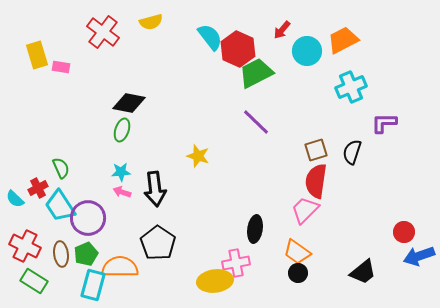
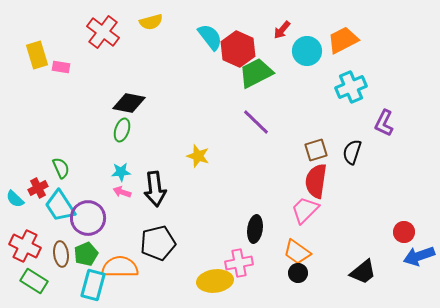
purple L-shape at (384, 123): rotated 64 degrees counterclockwise
black pentagon at (158, 243): rotated 24 degrees clockwise
pink cross at (236, 263): moved 3 px right
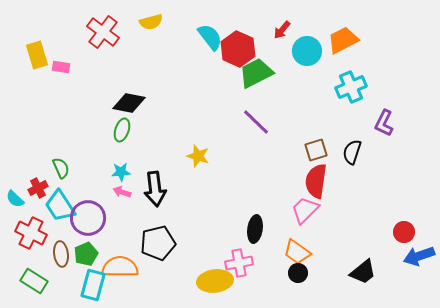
red cross at (25, 246): moved 6 px right, 13 px up
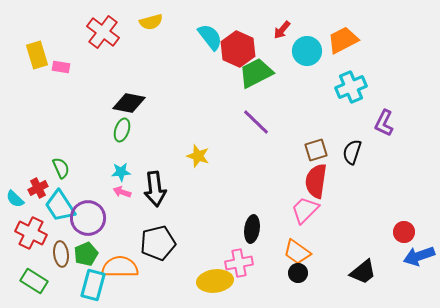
black ellipse at (255, 229): moved 3 px left
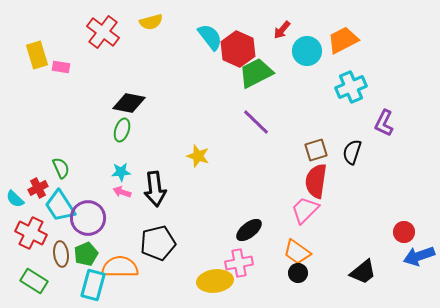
black ellipse at (252, 229): moved 3 px left, 1 px down; rotated 44 degrees clockwise
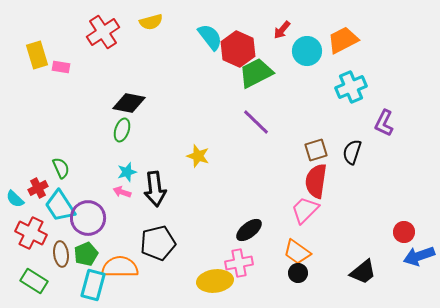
red cross at (103, 32): rotated 20 degrees clockwise
cyan star at (121, 172): moved 6 px right; rotated 12 degrees counterclockwise
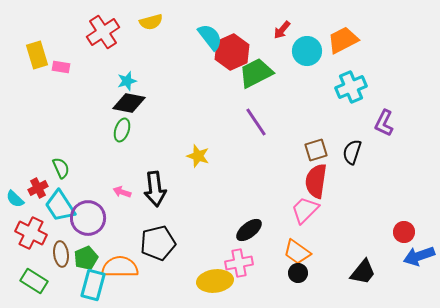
red hexagon at (238, 49): moved 6 px left, 3 px down; rotated 12 degrees clockwise
purple line at (256, 122): rotated 12 degrees clockwise
cyan star at (127, 172): moved 91 px up
green pentagon at (86, 254): moved 4 px down
black trapezoid at (363, 272): rotated 12 degrees counterclockwise
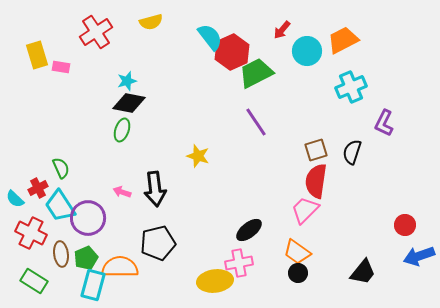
red cross at (103, 32): moved 7 px left
red circle at (404, 232): moved 1 px right, 7 px up
